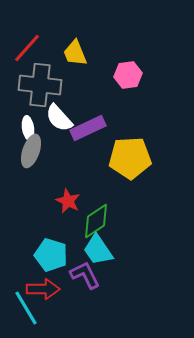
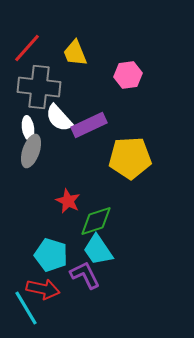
gray cross: moved 1 px left, 2 px down
purple rectangle: moved 1 px right, 3 px up
green diamond: rotated 15 degrees clockwise
red arrow: rotated 12 degrees clockwise
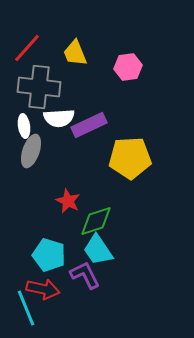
pink hexagon: moved 8 px up
white semicircle: rotated 52 degrees counterclockwise
white ellipse: moved 4 px left, 2 px up
cyan pentagon: moved 2 px left
cyan line: rotated 9 degrees clockwise
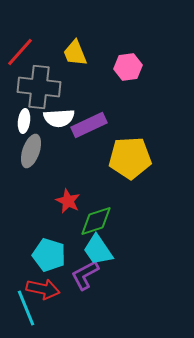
red line: moved 7 px left, 4 px down
white ellipse: moved 5 px up; rotated 15 degrees clockwise
purple L-shape: rotated 92 degrees counterclockwise
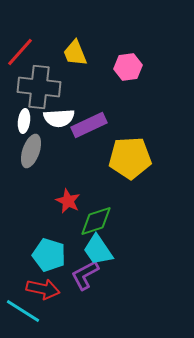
cyan line: moved 3 px left, 3 px down; rotated 36 degrees counterclockwise
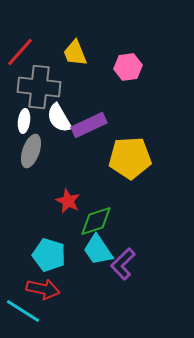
white semicircle: rotated 64 degrees clockwise
purple L-shape: moved 38 px right, 11 px up; rotated 16 degrees counterclockwise
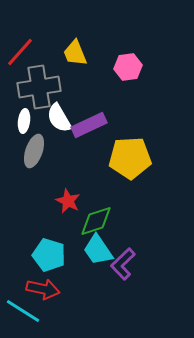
gray cross: rotated 15 degrees counterclockwise
gray ellipse: moved 3 px right
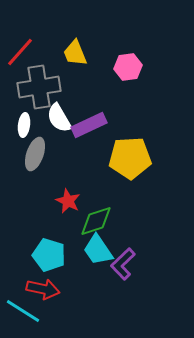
white ellipse: moved 4 px down
gray ellipse: moved 1 px right, 3 px down
